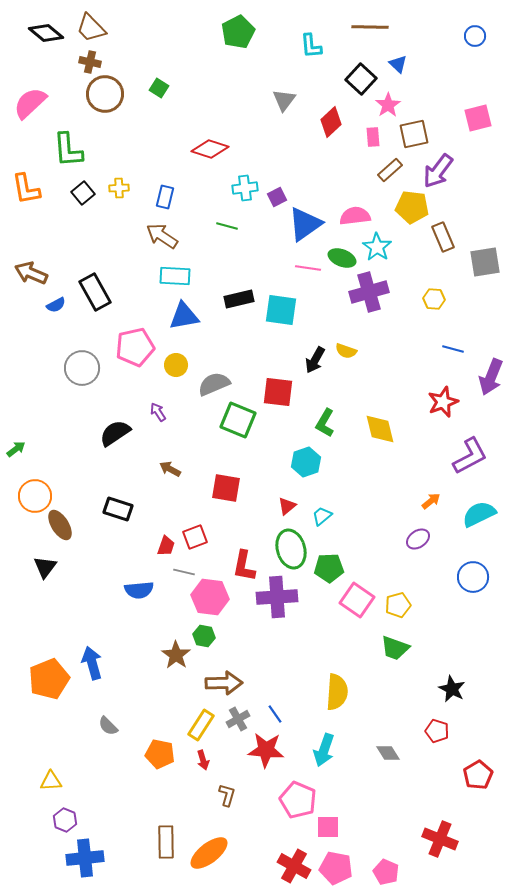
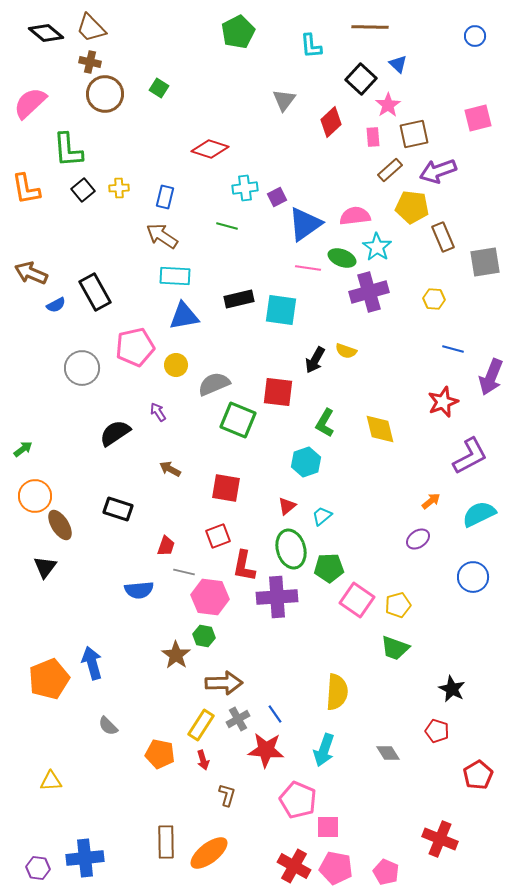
purple arrow at (438, 171): rotated 33 degrees clockwise
black square at (83, 193): moved 3 px up
green arrow at (16, 449): moved 7 px right
red square at (195, 537): moved 23 px right, 1 px up
purple hexagon at (65, 820): moved 27 px left, 48 px down; rotated 15 degrees counterclockwise
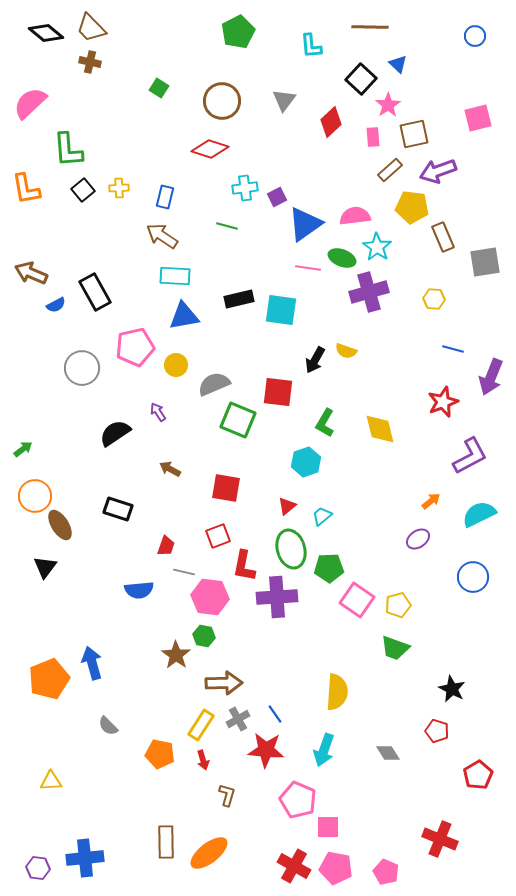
brown circle at (105, 94): moved 117 px right, 7 px down
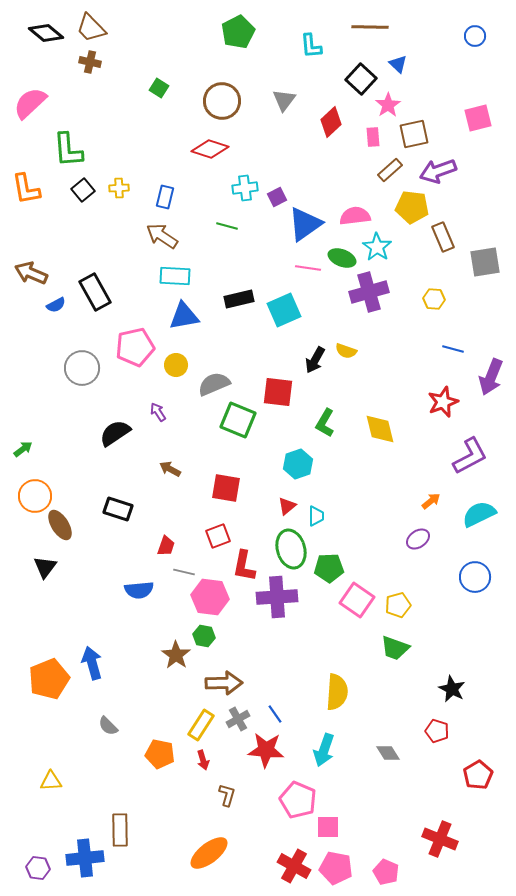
cyan square at (281, 310): moved 3 px right; rotated 32 degrees counterclockwise
cyan hexagon at (306, 462): moved 8 px left, 2 px down
cyan trapezoid at (322, 516): moved 6 px left; rotated 130 degrees clockwise
blue circle at (473, 577): moved 2 px right
brown rectangle at (166, 842): moved 46 px left, 12 px up
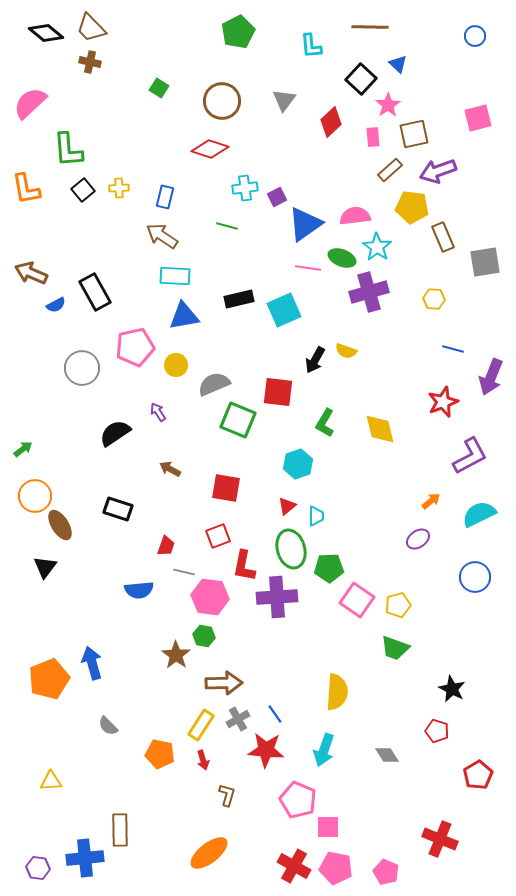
gray diamond at (388, 753): moved 1 px left, 2 px down
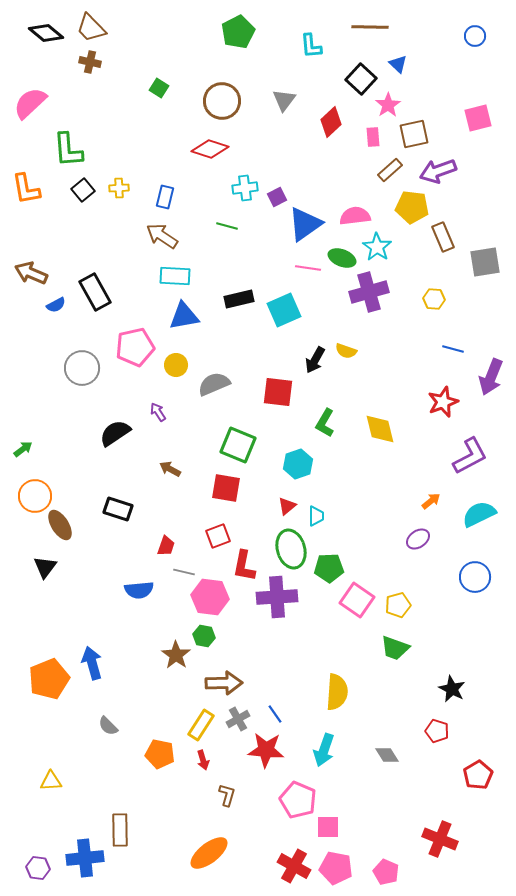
green square at (238, 420): moved 25 px down
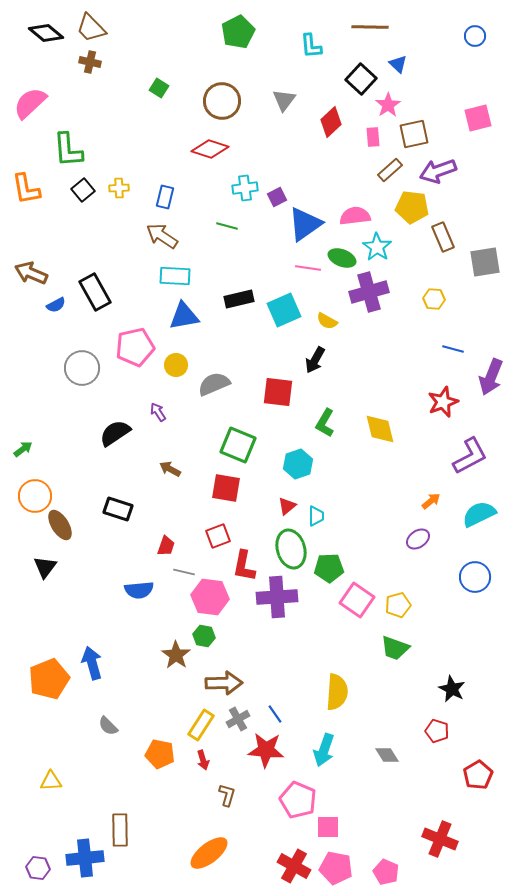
yellow semicircle at (346, 351): moved 19 px left, 30 px up; rotated 10 degrees clockwise
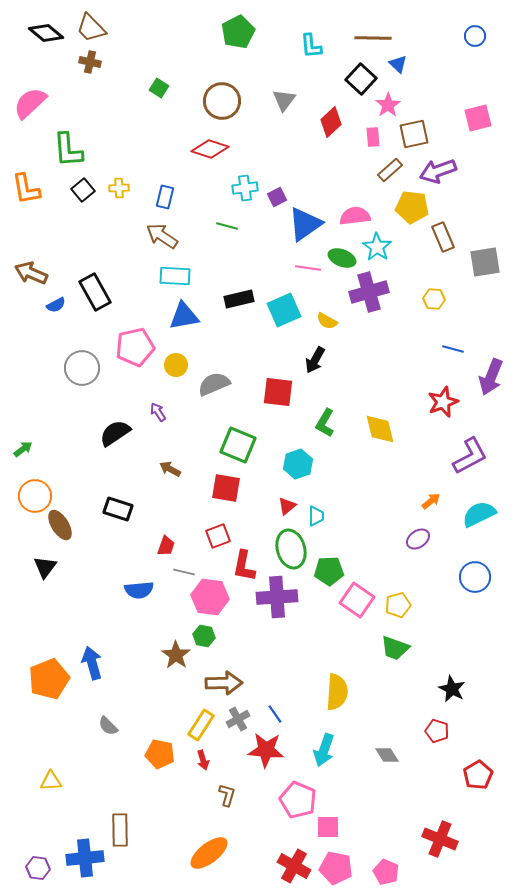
brown line at (370, 27): moved 3 px right, 11 px down
green pentagon at (329, 568): moved 3 px down
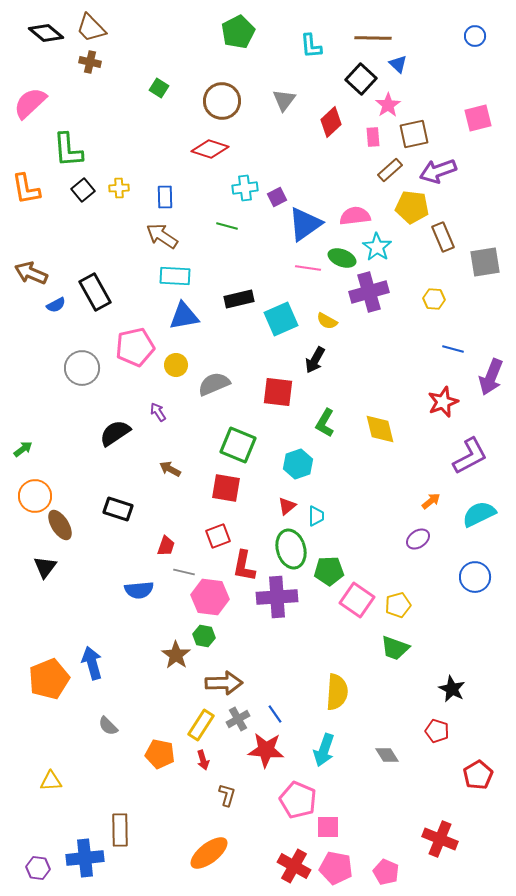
blue rectangle at (165, 197): rotated 15 degrees counterclockwise
cyan square at (284, 310): moved 3 px left, 9 px down
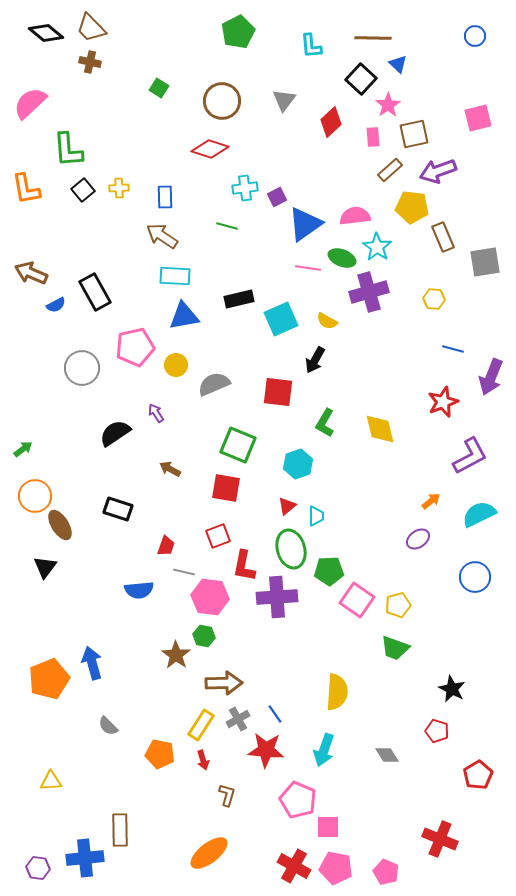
purple arrow at (158, 412): moved 2 px left, 1 px down
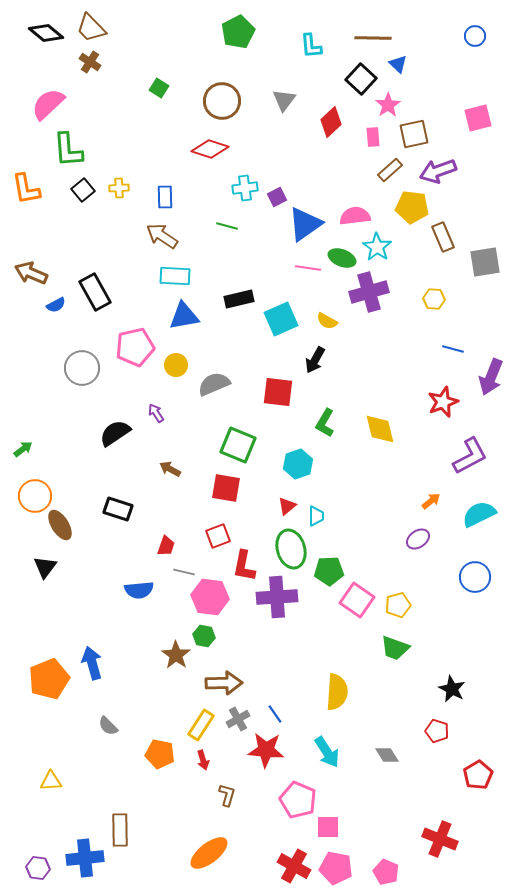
brown cross at (90, 62): rotated 20 degrees clockwise
pink semicircle at (30, 103): moved 18 px right, 1 px down
cyan arrow at (324, 750): moved 3 px right, 2 px down; rotated 52 degrees counterclockwise
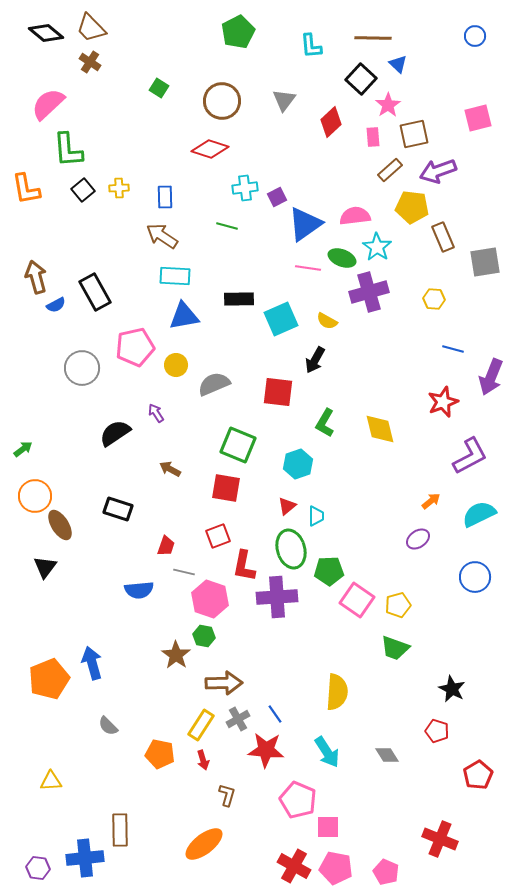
brown arrow at (31, 273): moved 5 px right, 4 px down; rotated 52 degrees clockwise
black rectangle at (239, 299): rotated 12 degrees clockwise
pink hexagon at (210, 597): moved 2 px down; rotated 12 degrees clockwise
orange ellipse at (209, 853): moved 5 px left, 9 px up
